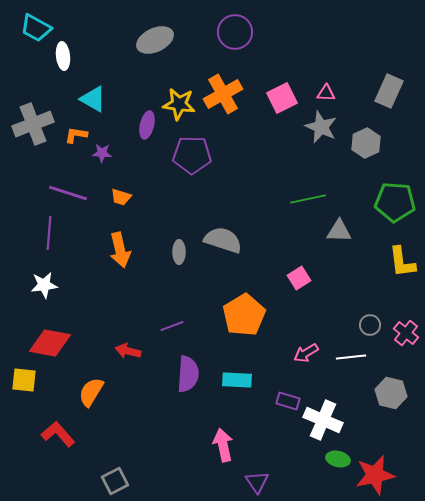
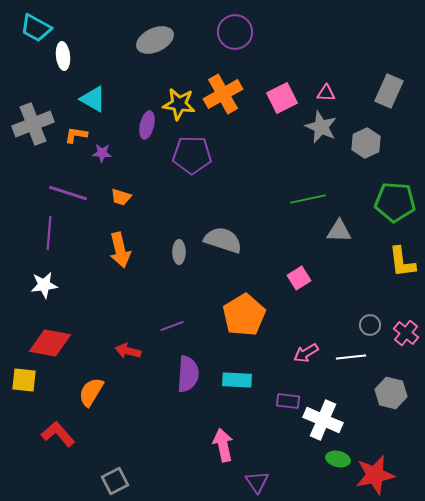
purple rectangle at (288, 401): rotated 10 degrees counterclockwise
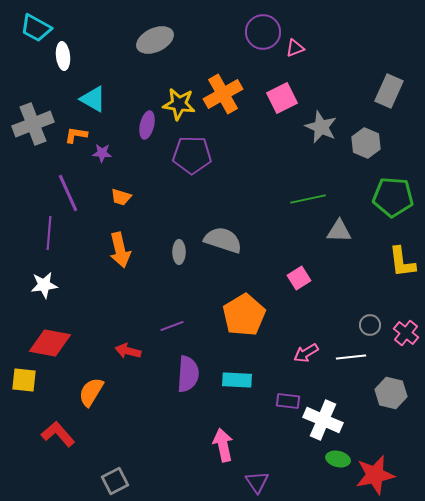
purple circle at (235, 32): moved 28 px right
pink triangle at (326, 93): moved 31 px left, 45 px up; rotated 24 degrees counterclockwise
gray hexagon at (366, 143): rotated 12 degrees counterclockwise
purple line at (68, 193): rotated 48 degrees clockwise
green pentagon at (395, 202): moved 2 px left, 5 px up
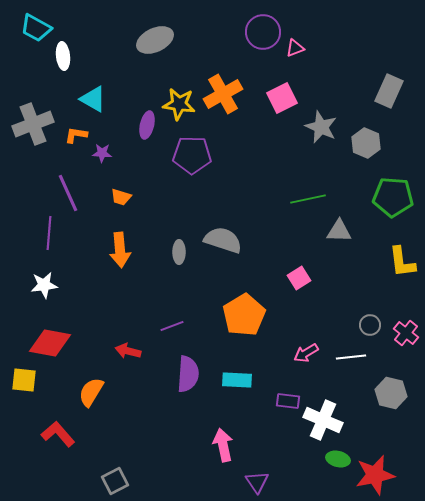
orange arrow at (120, 250): rotated 8 degrees clockwise
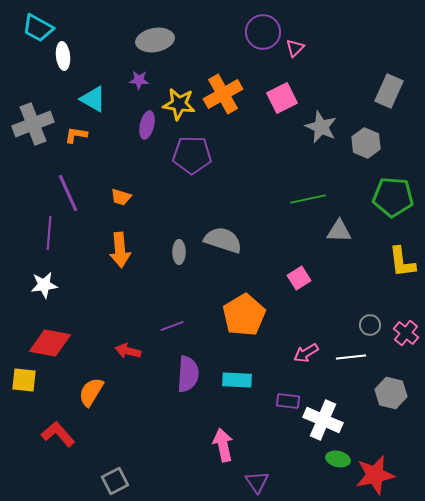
cyan trapezoid at (36, 28): moved 2 px right
gray ellipse at (155, 40): rotated 15 degrees clockwise
pink triangle at (295, 48): rotated 24 degrees counterclockwise
purple star at (102, 153): moved 37 px right, 73 px up
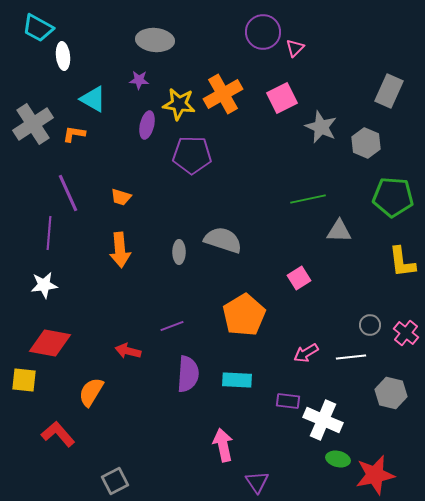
gray ellipse at (155, 40): rotated 15 degrees clockwise
gray cross at (33, 124): rotated 12 degrees counterclockwise
orange L-shape at (76, 135): moved 2 px left, 1 px up
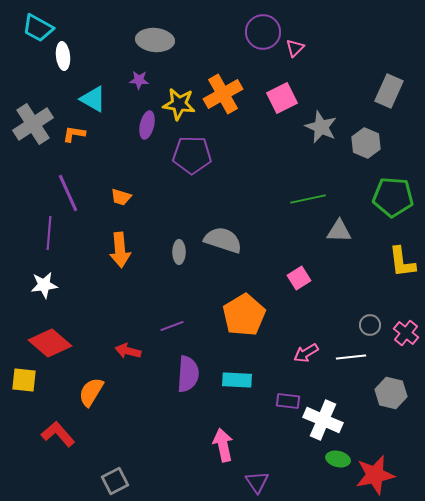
red diamond at (50, 343): rotated 30 degrees clockwise
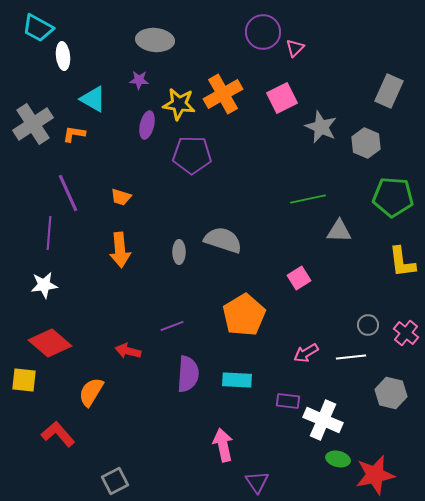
gray circle at (370, 325): moved 2 px left
